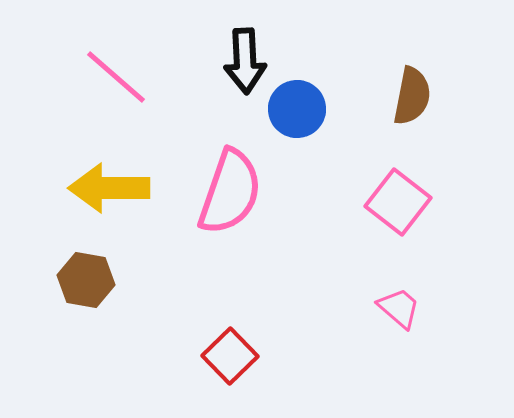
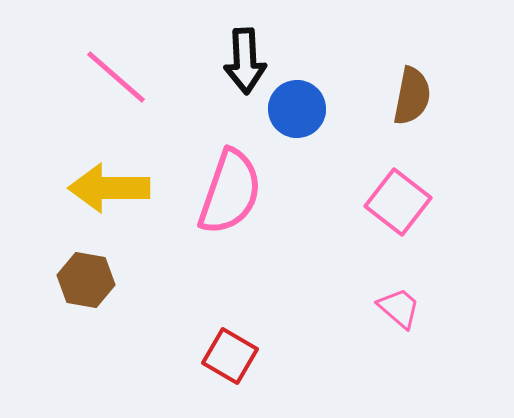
red square: rotated 16 degrees counterclockwise
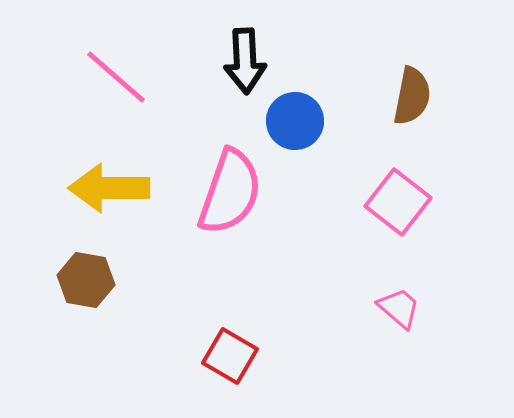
blue circle: moved 2 px left, 12 px down
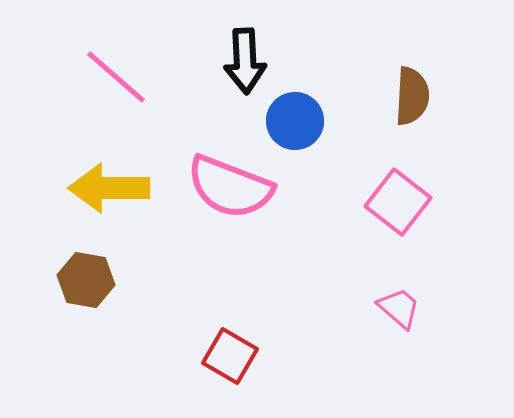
brown semicircle: rotated 8 degrees counterclockwise
pink semicircle: moved 5 px up; rotated 92 degrees clockwise
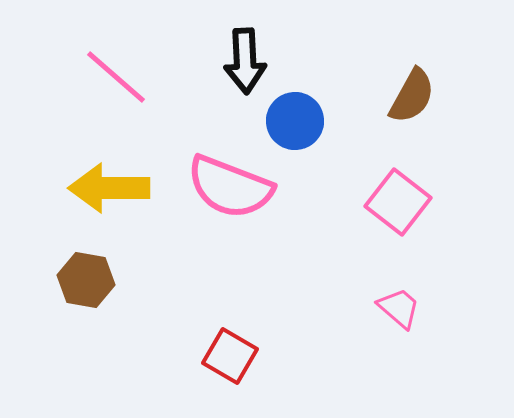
brown semicircle: rotated 26 degrees clockwise
